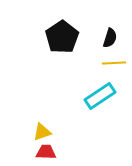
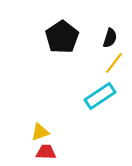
yellow line: rotated 50 degrees counterclockwise
yellow triangle: moved 2 px left
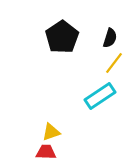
yellow triangle: moved 11 px right
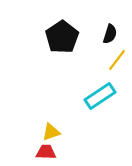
black semicircle: moved 4 px up
yellow line: moved 3 px right, 3 px up
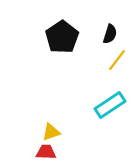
cyan rectangle: moved 10 px right, 9 px down
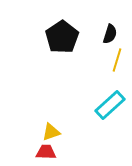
yellow line: rotated 20 degrees counterclockwise
cyan rectangle: rotated 8 degrees counterclockwise
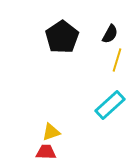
black semicircle: rotated 12 degrees clockwise
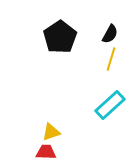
black pentagon: moved 2 px left
yellow line: moved 6 px left, 1 px up
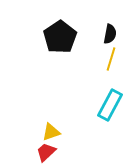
black semicircle: rotated 18 degrees counterclockwise
cyan rectangle: rotated 20 degrees counterclockwise
red trapezoid: rotated 45 degrees counterclockwise
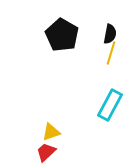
black pentagon: moved 2 px right, 2 px up; rotated 8 degrees counterclockwise
yellow line: moved 6 px up
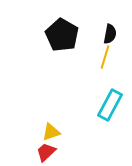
yellow line: moved 6 px left, 4 px down
